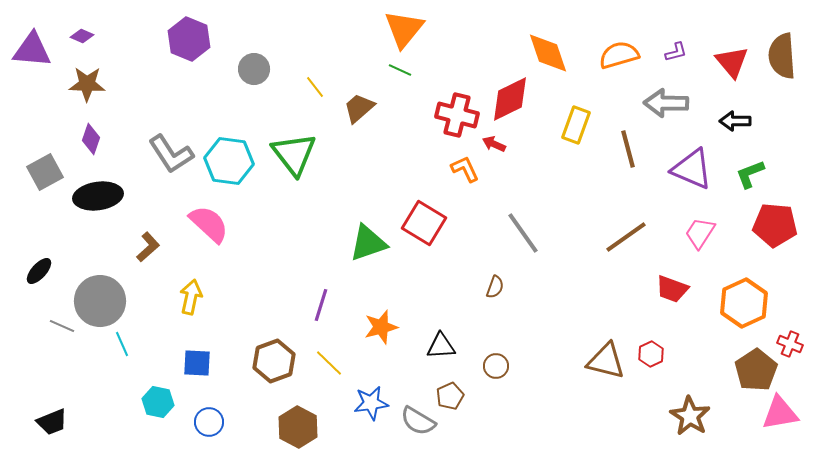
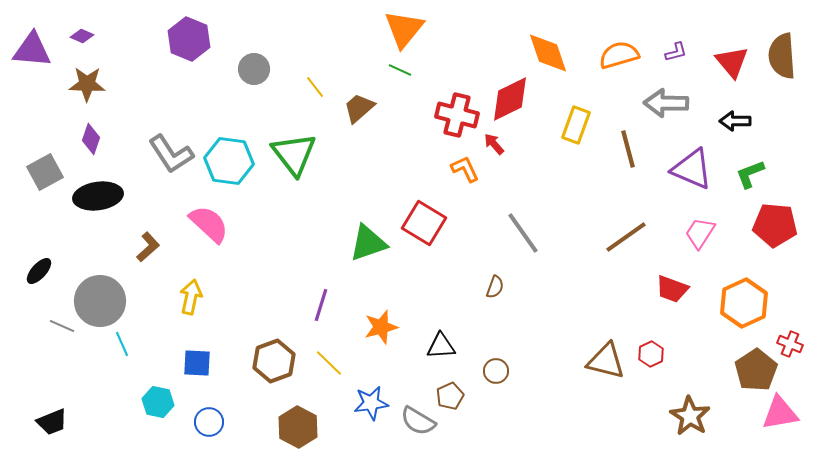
red arrow at (494, 144): rotated 25 degrees clockwise
brown circle at (496, 366): moved 5 px down
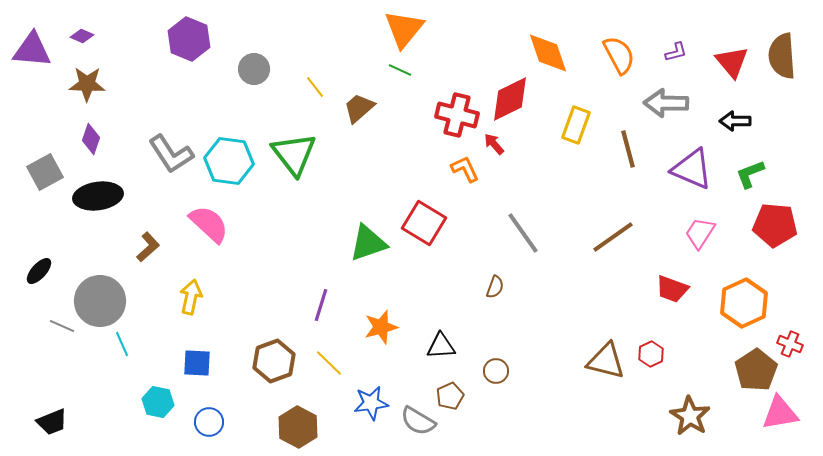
orange semicircle at (619, 55): rotated 78 degrees clockwise
brown line at (626, 237): moved 13 px left
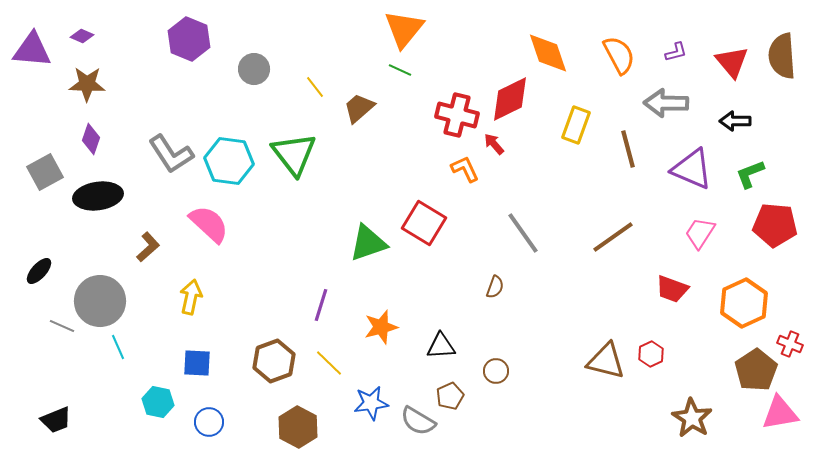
cyan line at (122, 344): moved 4 px left, 3 px down
brown star at (690, 416): moved 2 px right, 2 px down
black trapezoid at (52, 422): moved 4 px right, 2 px up
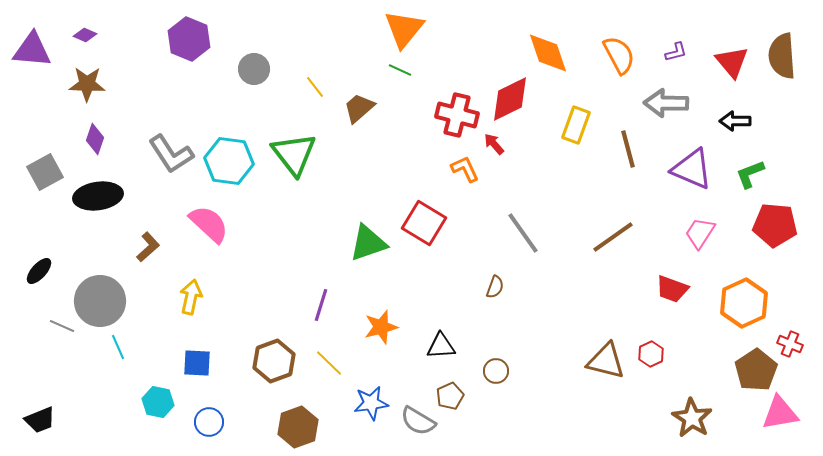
purple diamond at (82, 36): moved 3 px right, 1 px up
purple diamond at (91, 139): moved 4 px right
black trapezoid at (56, 420): moved 16 px left
brown hexagon at (298, 427): rotated 12 degrees clockwise
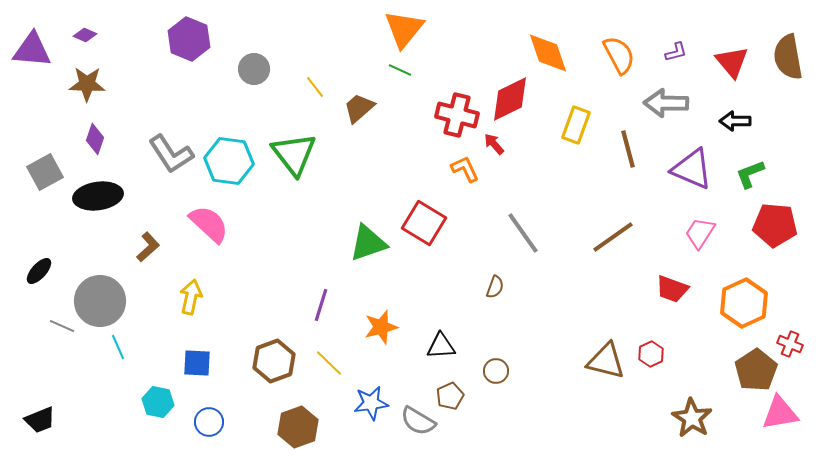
brown semicircle at (782, 56): moved 6 px right, 1 px down; rotated 6 degrees counterclockwise
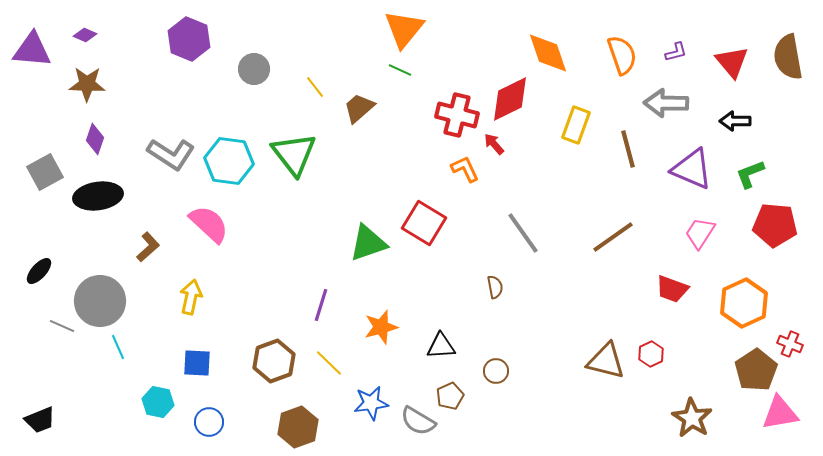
orange semicircle at (619, 55): moved 3 px right; rotated 9 degrees clockwise
gray L-shape at (171, 154): rotated 24 degrees counterclockwise
brown semicircle at (495, 287): rotated 30 degrees counterclockwise
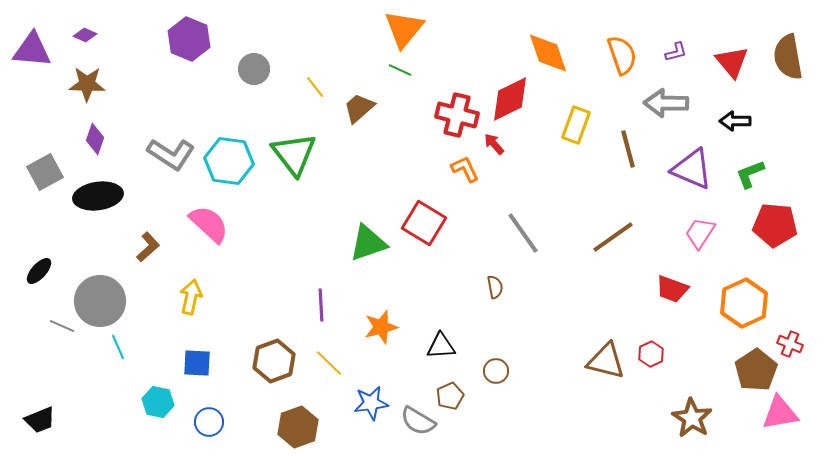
purple line at (321, 305): rotated 20 degrees counterclockwise
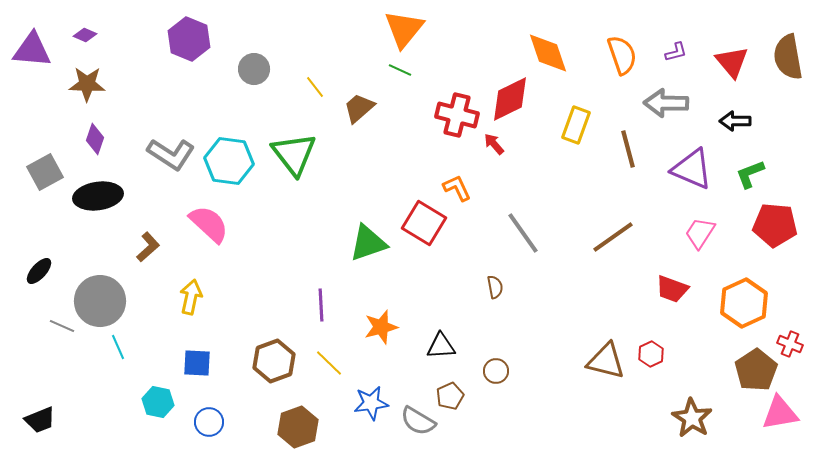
orange L-shape at (465, 169): moved 8 px left, 19 px down
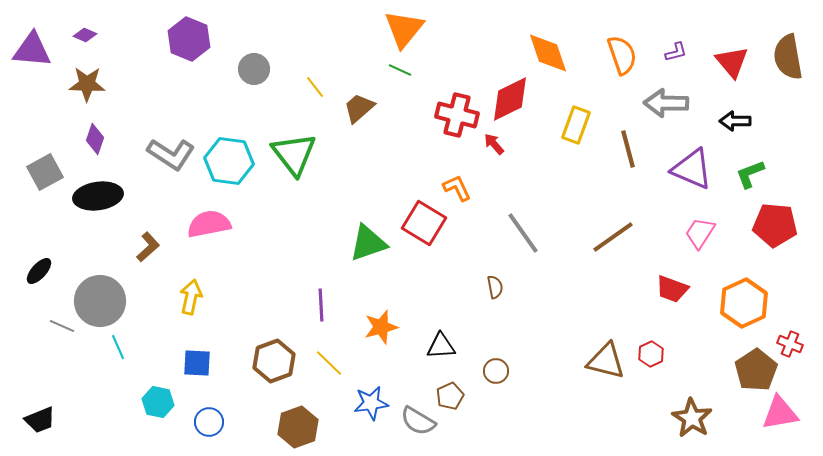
pink semicircle at (209, 224): rotated 54 degrees counterclockwise
